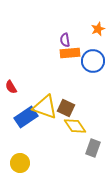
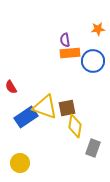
orange star: rotated 16 degrees clockwise
brown square: moved 1 px right; rotated 36 degrees counterclockwise
yellow diamond: rotated 45 degrees clockwise
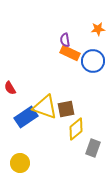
orange rectangle: rotated 30 degrees clockwise
red semicircle: moved 1 px left, 1 px down
brown square: moved 1 px left, 1 px down
yellow diamond: moved 1 px right, 3 px down; rotated 40 degrees clockwise
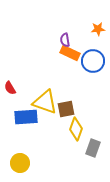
yellow triangle: moved 5 px up
blue rectangle: rotated 30 degrees clockwise
yellow diamond: rotated 30 degrees counterclockwise
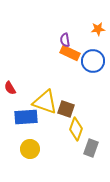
brown square: rotated 30 degrees clockwise
gray rectangle: moved 2 px left
yellow circle: moved 10 px right, 14 px up
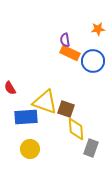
yellow diamond: rotated 25 degrees counterclockwise
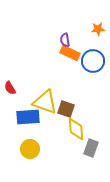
blue rectangle: moved 2 px right
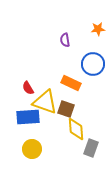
orange rectangle: moved 1 px right, 30 px down
blue circle: moved 3 px down
red semicircle: moved 18 px right
yellow circle: moved 2 px right
